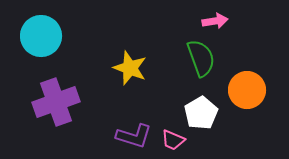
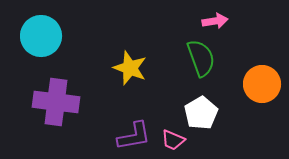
orange circle: moved 15 px right, 6 px up
purple cross: rotated 27 degrees clockwise
purple L-shape: rotated 27 degrees counterclockwise
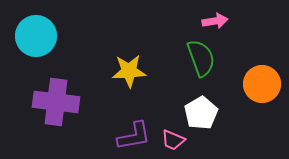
cyan circle: moved 5 px left
yellow star: moved 1 px left, 3 px down; rotated 24 degrees counterclockwise
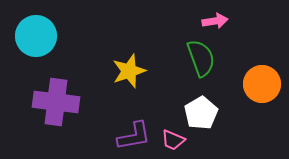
yellow star: rotated 16 degrees counterclockwise
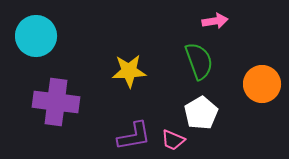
green semicircle: moved 2 px left, 3 px down
yellow star: rotated 16 degrees clockwise
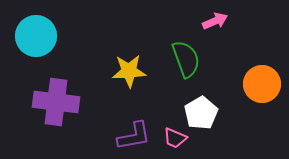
pink arrow: rotated 15 degrees counterclockwise
green semicircle: moved 13 px left, 2 px up
pink trapezoid: moved 2 px right, 2 px up
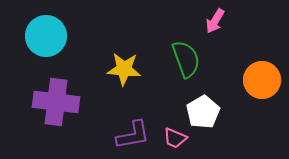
pink arrow: rotated 145 degrees clockwise
cyan circle: moved 10 px right
yellow star: moved 5 px left, 2 px up; rotated 8 degrees clockwise
orange circle: moved 4 px up
white pentagon: moved 2 px right, 1 px up
purple L-shape: moved 1 px left, 1 px up
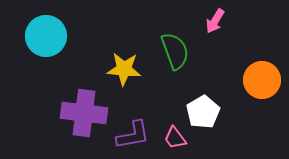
green semicircle: moved 11 px left, 8 px up
purple cross: moved 28 px right, 11 px down
pink trapezoid: rotated 30 degrees clockwise
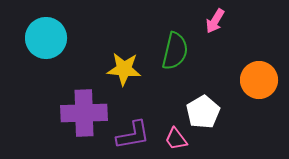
cyan circle: moved 2 px down
green semicircle: rotated 33 degrees clockwise
orange circle: moved 3 px left
purple cross: rotated 9 degrees counterclockwise
pink trapezoid: moved 1 px right, 1 px down
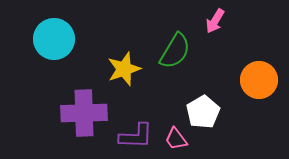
cyan circle: moved 8 px right, 1 px down
green semicircle: rotated 18 degrees clockwise
yellow star: rotated 24 degrees counterclockwise
purple L-shape: moved 3 px right, 1 px down; rotated 12 degrees clockwise
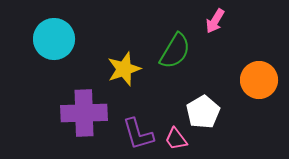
purple L-shape: moved 2 px right, 2 px up; rotated 72 degrees clockwise
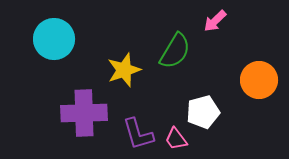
pink arrow: rotated 15 degrees clockwise
yellow star: moved 1 px down
white pentagon: rotated 16 degrees clockwise
